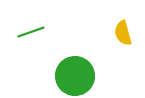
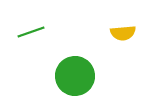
yellow semicircle: rotated 80 degrees counterclockwise
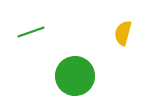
yellow semicircle: rotated 110 degrees clockwise
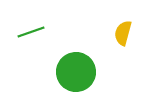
green circle: moved 1 px right, 4 px up
